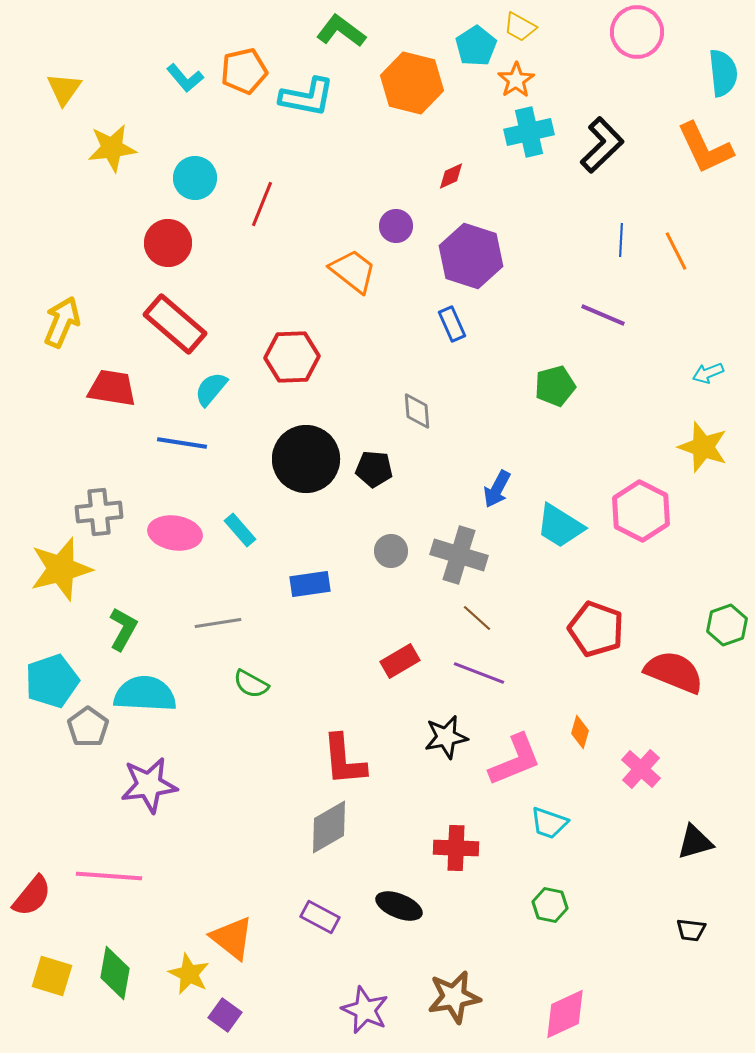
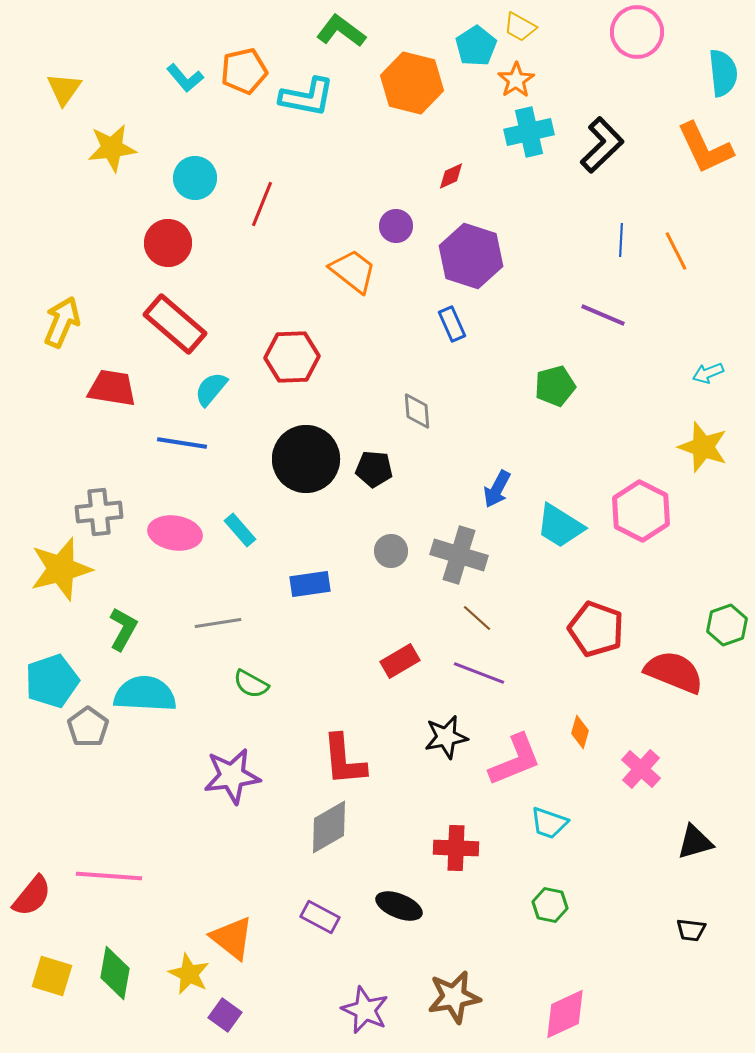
purple star at (149, 785): moved 83 px right, 9 px up
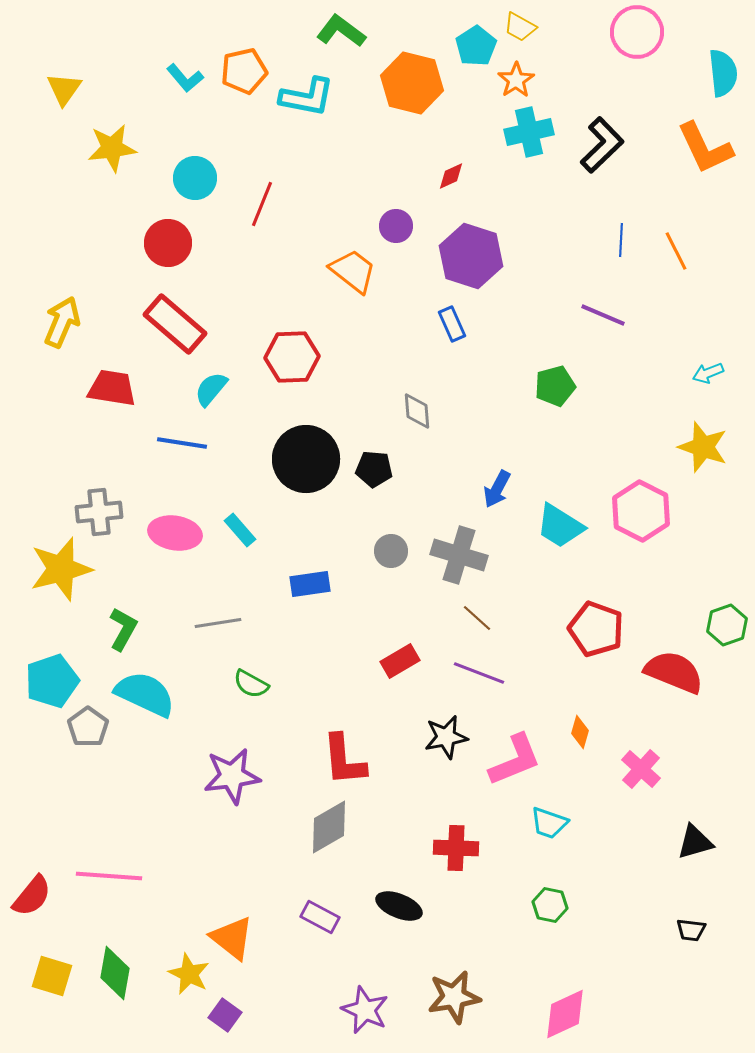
cyan semicircle at (145, 694): rotated 22 degrees clockwise
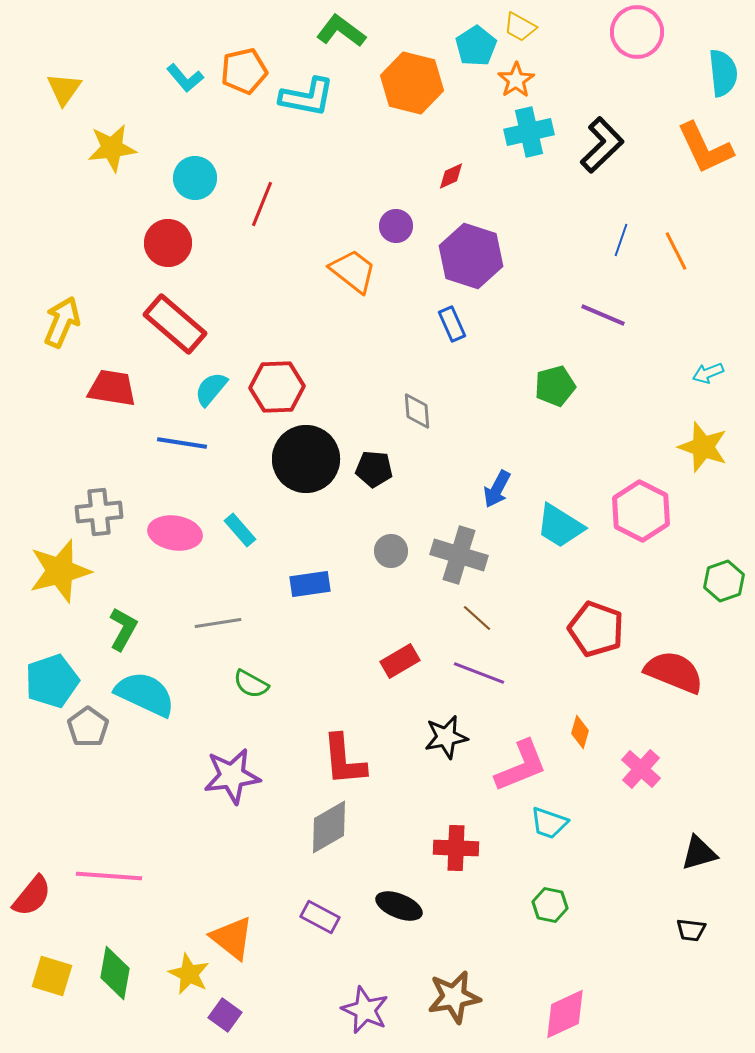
blue line at (621, 240): rotated 16 degrees clockwise
red hexagon at (292, 357): moved 15 px left, 30 px down
yellow star at (61, 569): moved 1 px left, 2 px down
green hexagon at (727, 625): moved 3 px left, 44 px up
pink L-shape at (515, 760): moved 6 px right, 6 px down
black triangle at (695, 842): moved 4 px right, 11 px down
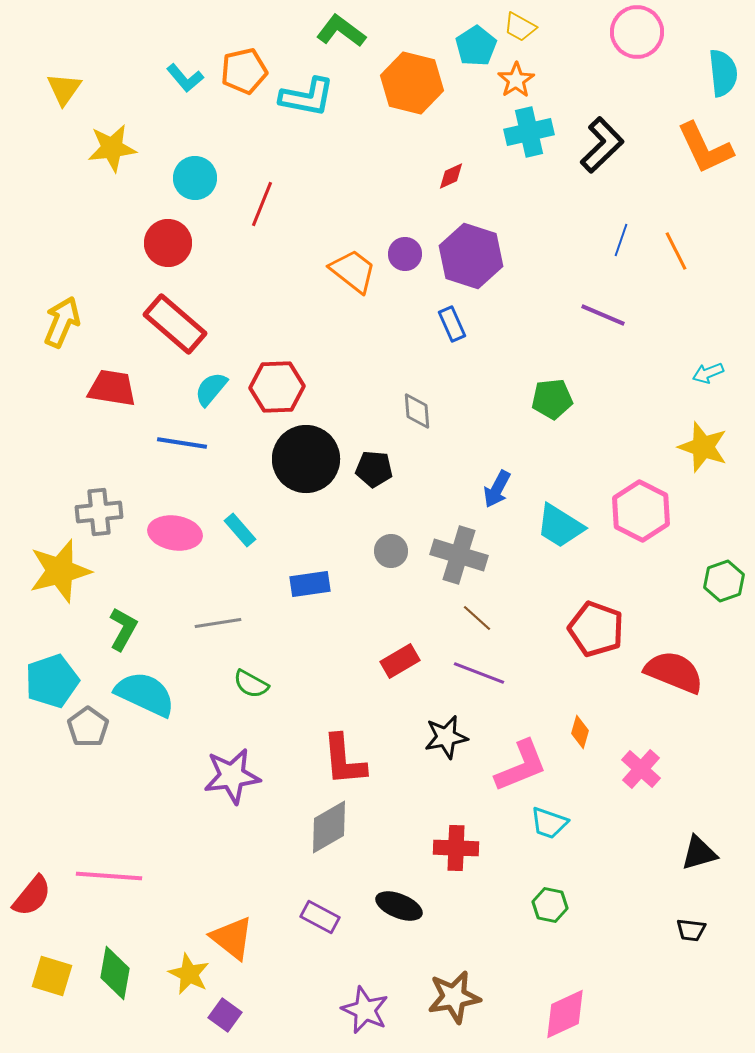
purple circle at (396, 226): moved 9 px right, 28 px down
green pentagon at (555, 386): moved 3 px left, 13 px down; rotated 9 degrees clockwise
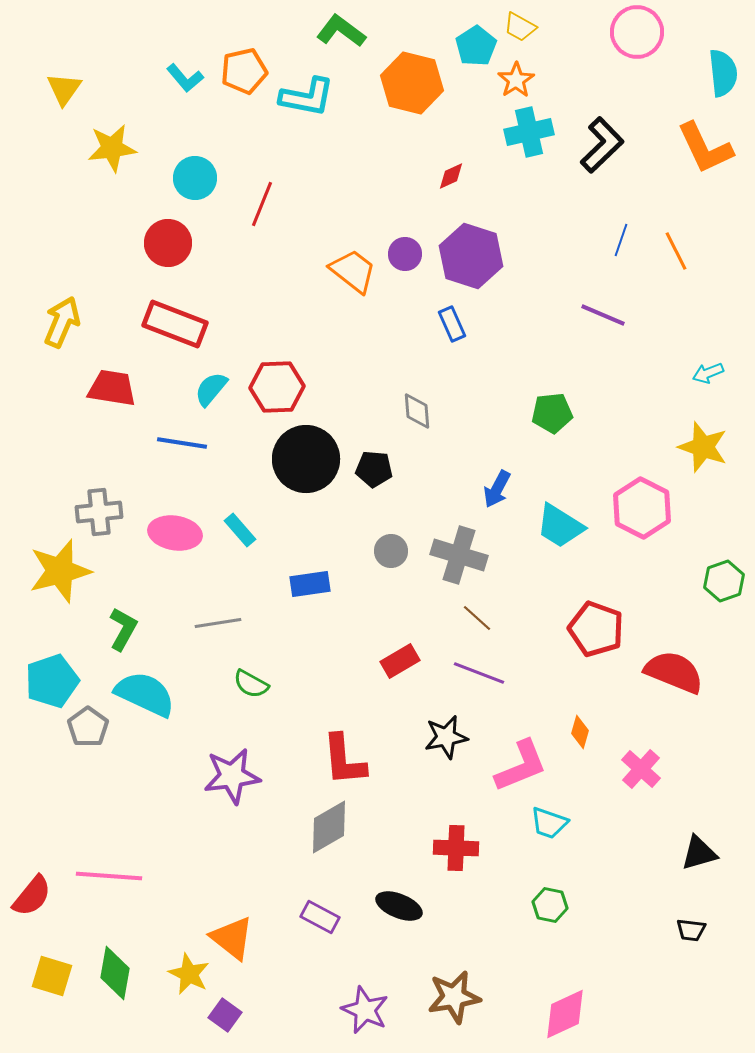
red rectangle at (175, 324): rotated 20 degrees counterclockwise
green pentagon at (552, 399): moved 14 px down
pink hexagon at (641, 511): moved 1 px right, 3 px up
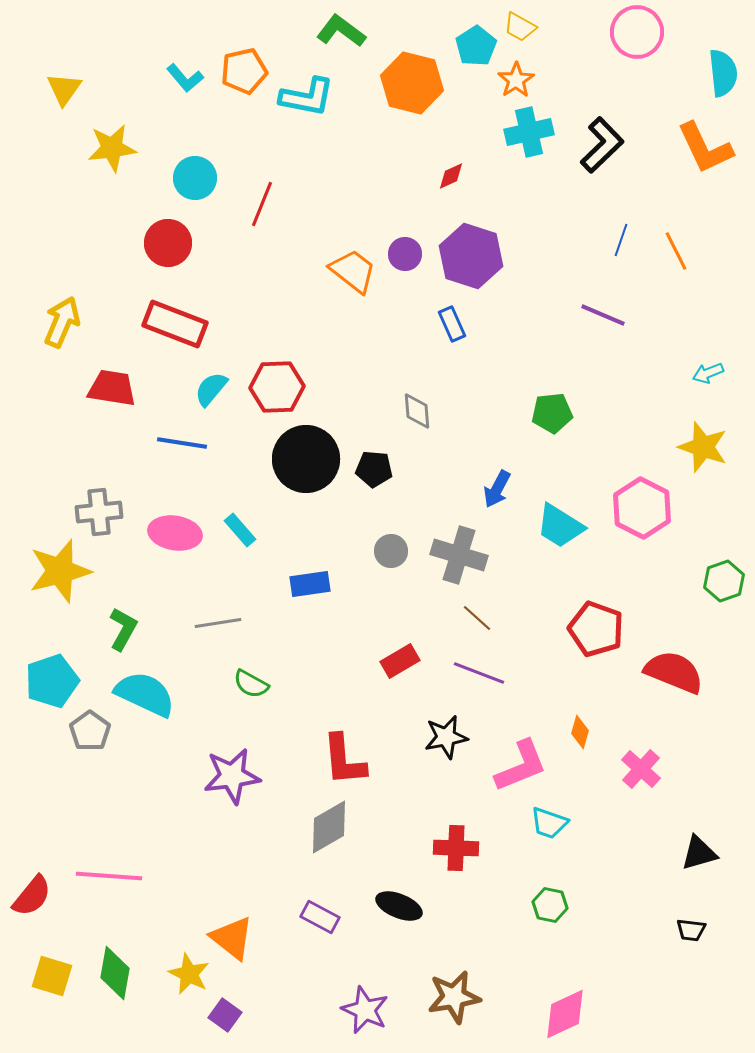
gray pentagon at (88, 727): moved 2 px right, 4 px down
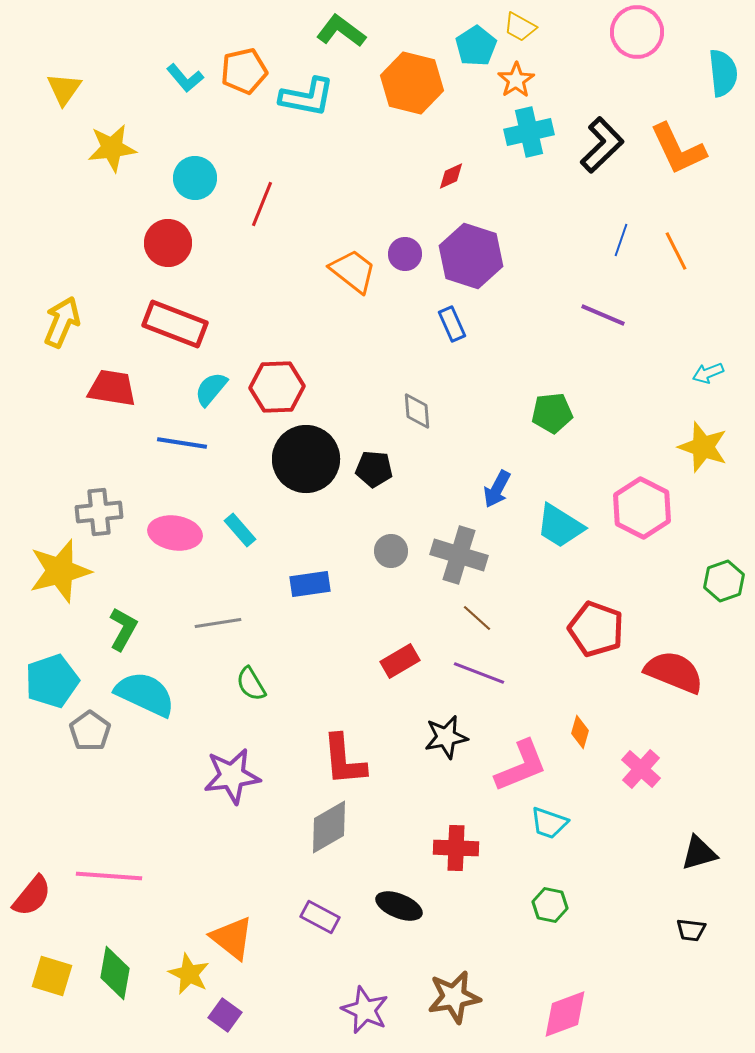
orange L-shape at (705, 148): moved 27 px left, 1 px down
green semicircle at (251, 684): rotated 30 degrees clockwise
pink diamond at (565, 1014): rotated 4 degrees clockwise
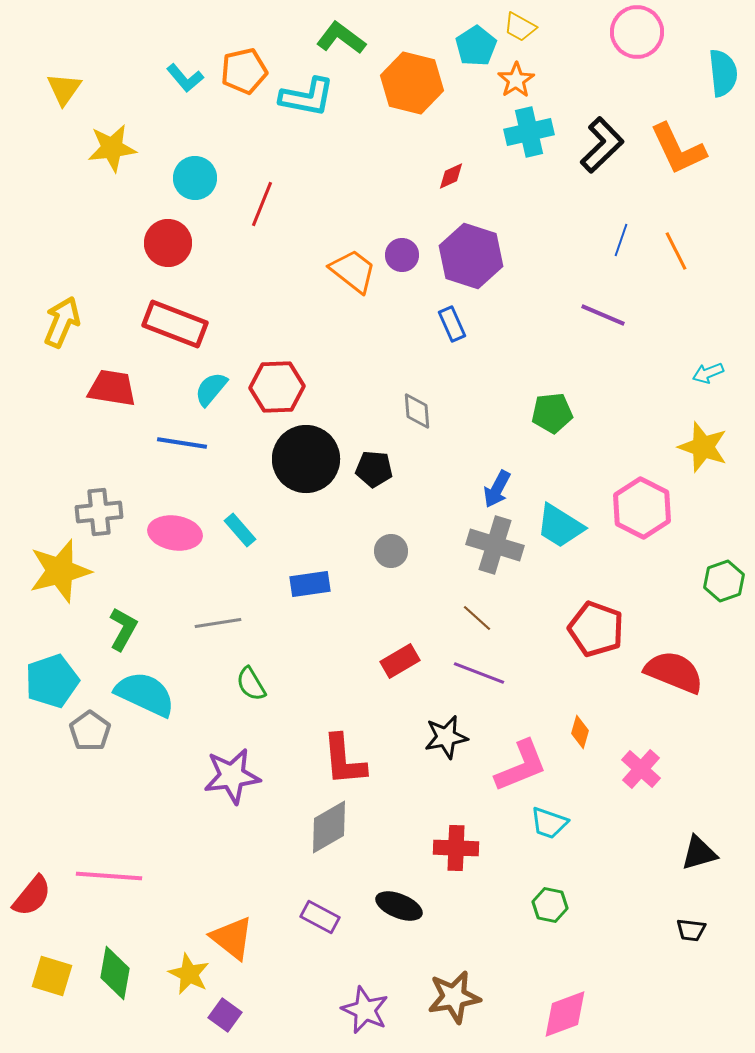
green L-shape at (341, 31): moved 7 px down
purple circle at (405, 254): moved 3 px left, 1 px down
gray cross at (459, 555): moved 36 px right, 10 px up
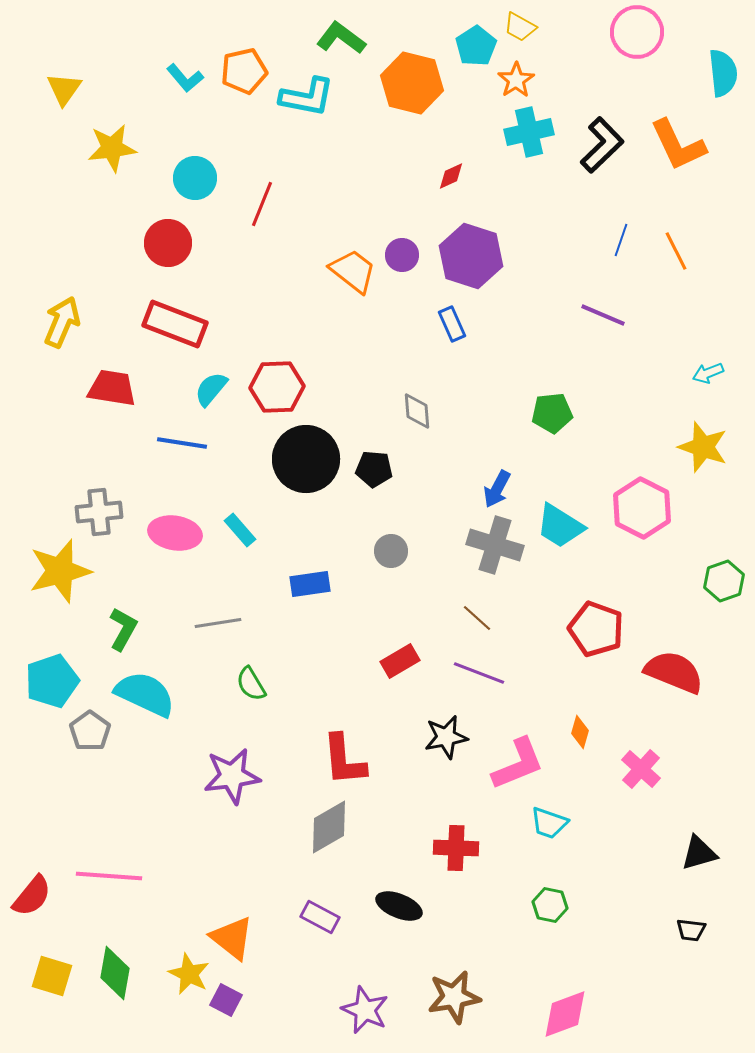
orange L-shape at (678, 149): moved 4 px up
pink L-shape at (521, 766): moved 3 px left, 2 px up
purple square at (225, 1015): moved 1 px right, 15 px up; rotated 8 degrees counterclockwise
